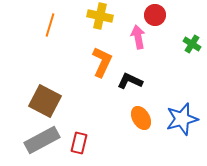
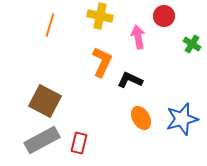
red circle: moved 9 px right, 1 px down
black L-shape: moved 1 px up
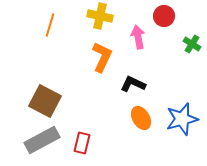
orange L-shape: moved 5 px up
black L-shape: moved 3 px right, 4 px down
red rectangle: moved 3 px right
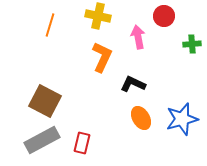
yellow cross: moved 2 px left
green cross: rotated 36 degrees counterclockwise
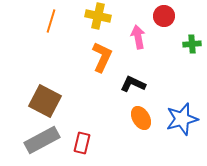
orange line: moved 1 px right, 4 px up
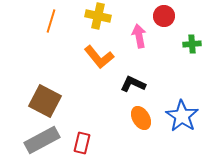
pink arrow: moved 1 px right, 1 px up
orange L-shape: moved 3 px left; rotated 116 degrees clockwise
blue star: moved 3 px up; rotated 24 degrees counterclockwise
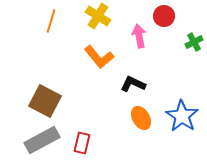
yellow cross: rotated 20 degrees clockwise
green cross: moved 2 px right, 2 px up; rotated 24 degrees counterclockwise
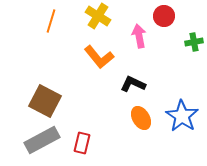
green cross: rotated 18 degrees clockwise
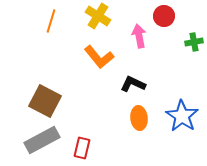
orange ellipse: moved 2 px left; rotated 25 degrees clockwise
red rectangle: moved 5 px down
